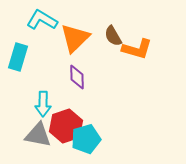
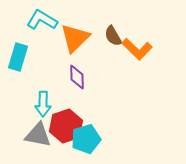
orange L-shape: rotated 28 degrees clockwise
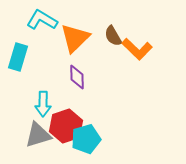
gray triangle: rotated 28 degrees counterclockwise
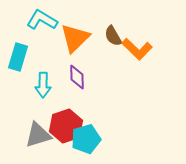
cyan arrow: moved 19 px up
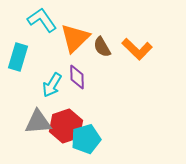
cyan L-shape: rotated 24 degrees clockwise
brown semicircle: moved 11 px left, 11 px down
cyan arrow: moved 9 px right; rotated 30 degrees clockwise
gray triangle: moved 13 px up; rotated 12 degrees clockwise
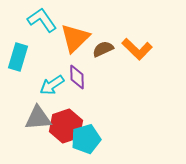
brown semicircle: moved 1 px right, 2 px down; rotated 95 degrees clockwise
cyan arrow: rotated 25 degrees clockwise
gray triangle: moved 4 px up
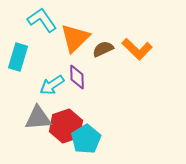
cyan pentagon: rotated 16 degrees counterclockwise
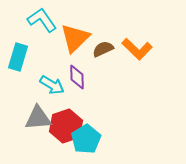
cyan arrow: rotated 115 degrees counterclockwise
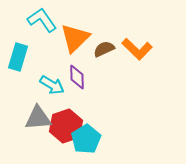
brown semicircle: moved 1 px right
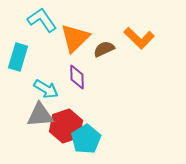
orange L-shape: moved 2 px right, 11 px up
cyan arrow: moved 6 px left, 4 px down
gray triangle: moved 2 px right, 3 px up
